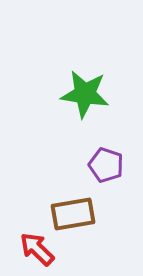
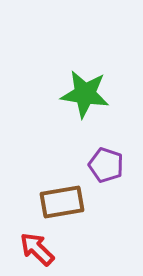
brown rectangle: moved 11 px left, 12 px up
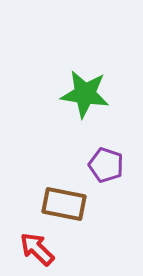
brown rectangle: moved 2 px right, 2 px down; rotated 21 degrees clockwise
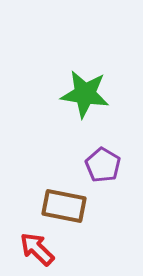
purple pentagon: moved 3 px left; rotated 12 degrees clockwise
brown rectangle: moved 2 px down
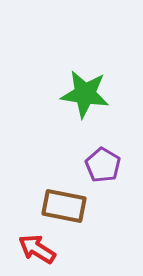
red arrow: rotated 12 degrees counterclockwise
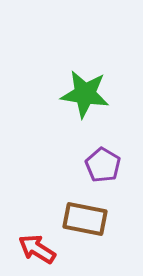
brown rectangle: moved 21 px right, 13 px down
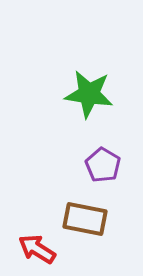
green star: moved 4 px right
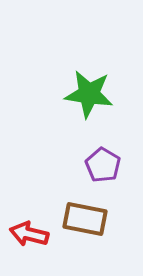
red arrow: moved 8 px left, 15 px up; rotated 18 degrees counterclockwise
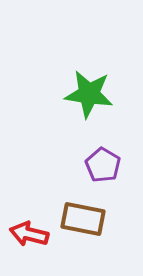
brown rectangle: moved 2 px left
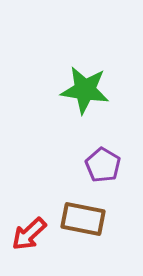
green star: moved 4 px left, 4 px up
red arrow: rotated 57 degrees counterclockwise
